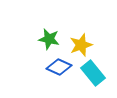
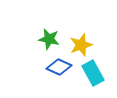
cyan rectangle: rotated 10 degrees clockwise
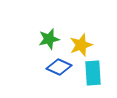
green star: rotated 25 degrees counterclockwise
cyan rectangle: rotated 25 degrees clockwise
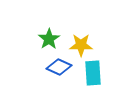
green star: rotated 20 degrees counterclockwise
yellow star: rotated 20 degrees clockwise
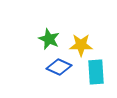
green star: rotated 15 degrees counterclockwise
cyan rectangle: moved 3 px right, 1 px up
